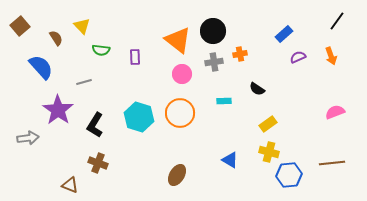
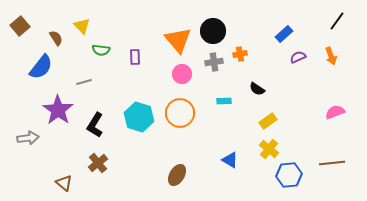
orange triangle: rotated 12 degrees clockwise
blue semicircle: rotated 80 degrees clockwise
yellow rectangle: moved 3 px up
yellow cross: moved 3 px up; rotated 24 degrees clockwise
brown cross: rotated 30 degrees clockwise
brown triangle: moved 6 px left, 2 px up; rotated 18 degrees clockwise
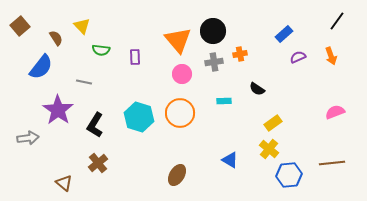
gray line: rotated 28 degrees clockwise
yellow rectangle: moved 5 px right, 2 px down
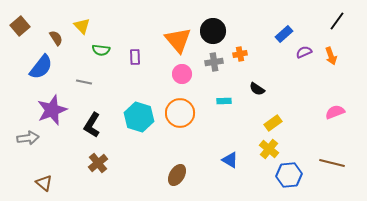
purple semicircle: moved 6 px right, 5 px up
purple star: moved 6 px left; rotated 16 degrees clockwise
black L-shape: moved 3 px left
brown line: rotated 20 degrees clockwise
brown triangle: moved 20 px left
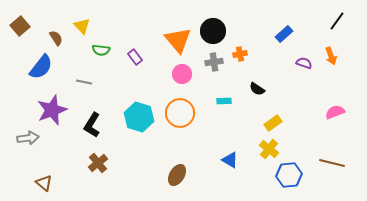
purple semicircle: moved 11 px down; rotated 42 degrees clockwise
purple rectangle: rotated 35 degrees counterclockwise
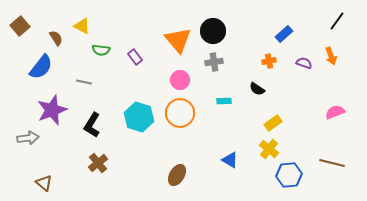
yellow triangle: rotated 18 degrees counterclockwise
orange cross: moved 29 px right, 7 px down
pink circle: moved 2 px left, 6 px down
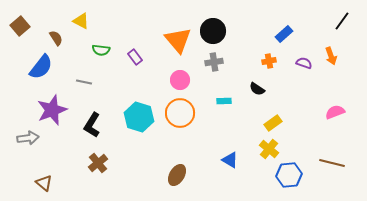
black line: moved 5 px right
yellow triangle: moved 1 px left, 5 px up
